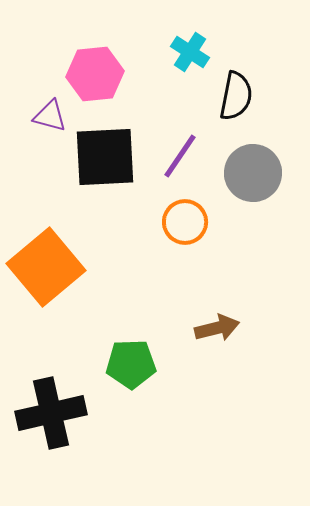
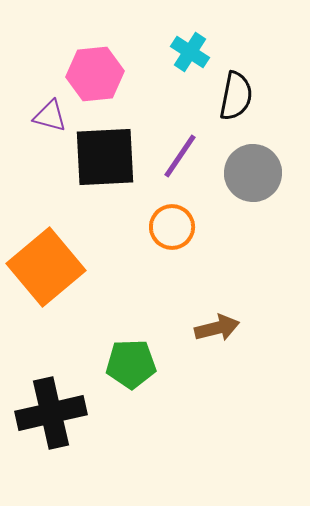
orange circle: moved 13 px left, 5 px down
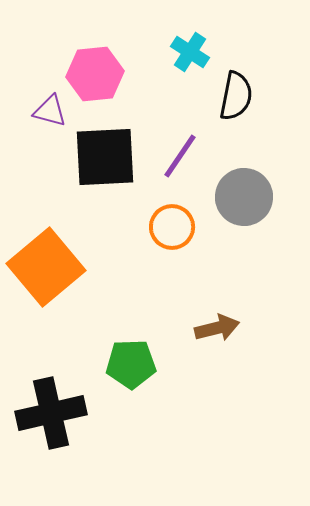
purple triangle: moved 5 px up
gray circle: moved 9 px left, 24 px down
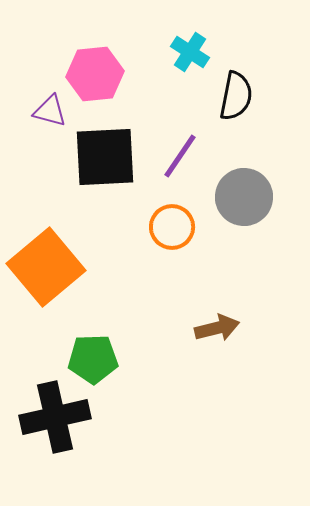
green pentagon: moved 38 px left, 5 px up
black cross: moved 4 px right, 4 px down
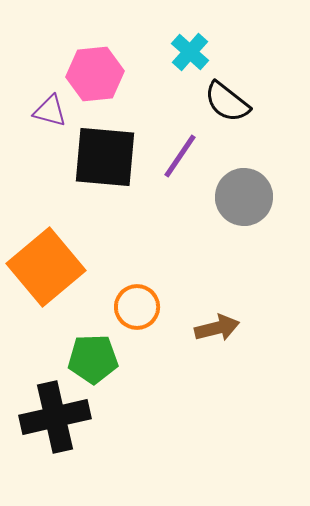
cyan cross: rotated 9 degrees clockwise
black semicircle: moved 9 px left, 6 px down; rotated 117 degrees clockwise
black square: rotated 8 degrees clockwise
orange circle: moved 35 px left, 80 px down
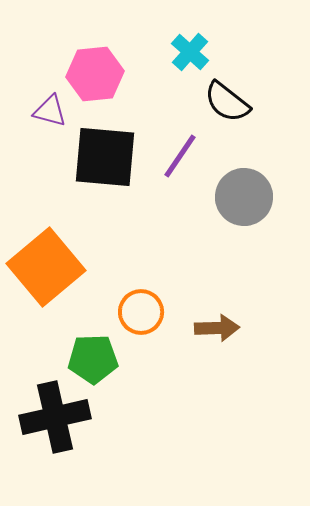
orange circle: moved 4 px right, 5 px down
brown arrow: rotated 12 degrees clockwise
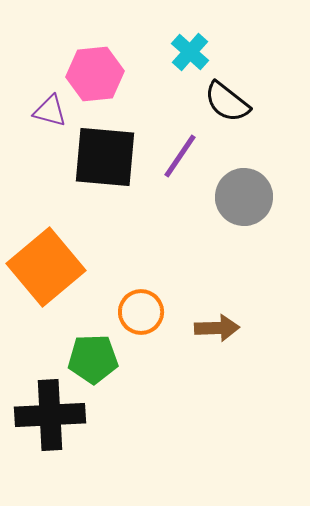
black cross: moved 5 px left, 2 px up; rotated 10 degrees clockwise
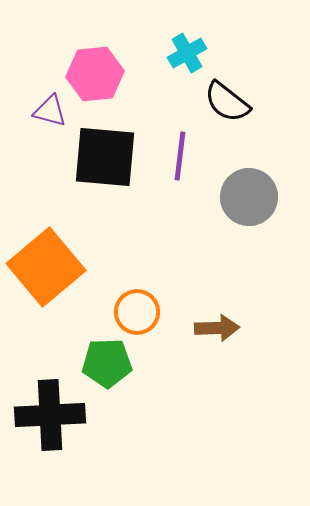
cyan cross: moved 3 px left, 1 px down; rotated 18 degrees clockwise
purple line: rotated 27 degrees counterclockwise
gray circle: moved 5 px right
orange circle: moved 4 px left
green pentagon: moved 14 px right, 4 px down
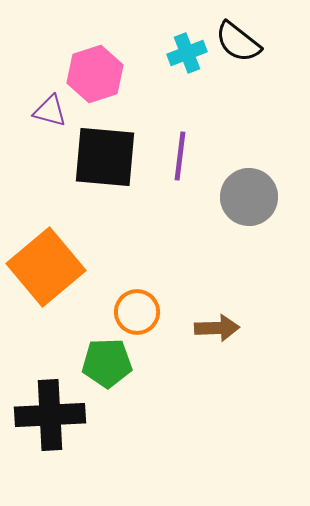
cyan cross: rotated 9 degrees clockwise
pink hexagon: rotated 12 degrees counterclockwise
black semicircle: moved 11 px right, 60 px up
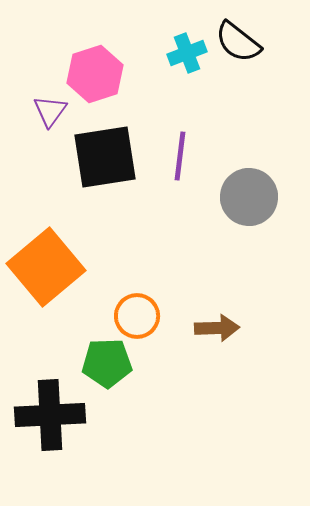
purple triangle: rotated 51 degrees clockwise
black square: rotated 14 degrees counterclockwise
orange circle: moved 4 px down
